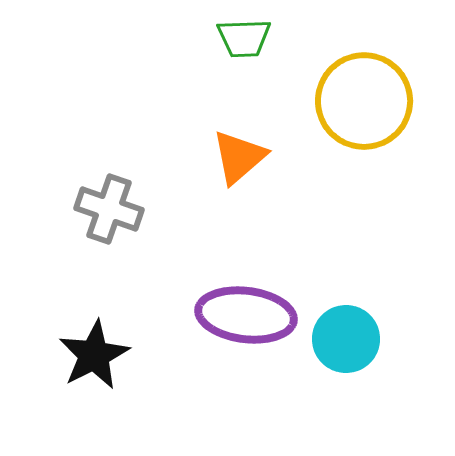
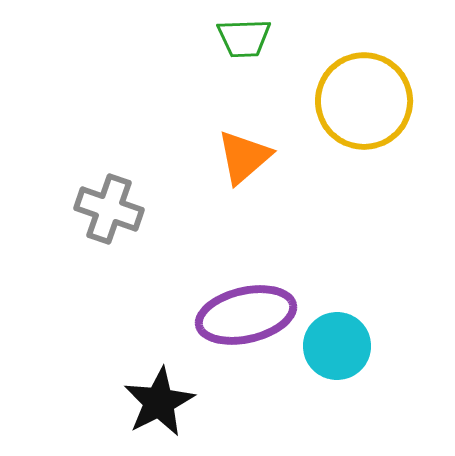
orange triangle: moved 5 px right
purple ellipse: rotated 20 degrees counterclockwise
cyan circle: moved 9 px left, 7 px down
black star: moved 65 px right, 47 px down
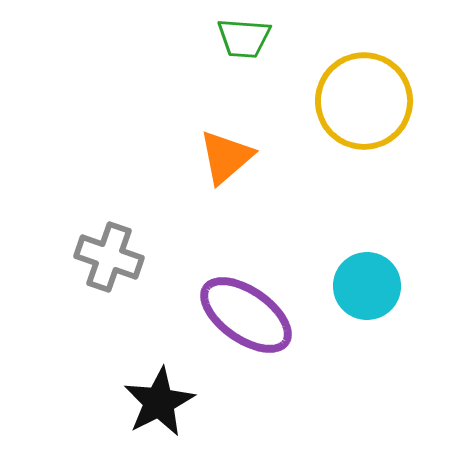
green trapezoid: rotated 6 degrees clockwise
orange triangle: moved 18 px left
gray cross: moved 48 px down
purple ellipse: rotated 48 degrees clockwise
cyan circle: moved 30 px right, 60 px up
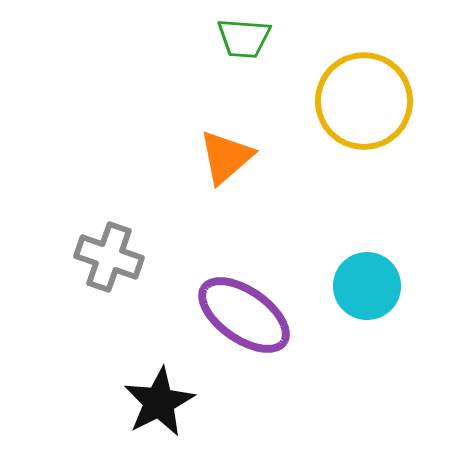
purple ellipse: moved 2 px left
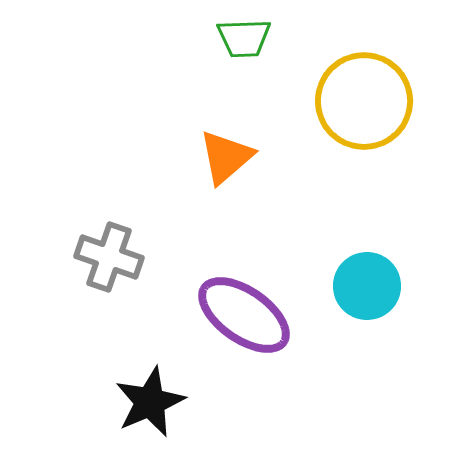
green trapezoid: rotated 6 degrees counterclockwise
black star: moved 9 px left; rotated 4 degrees clockwise
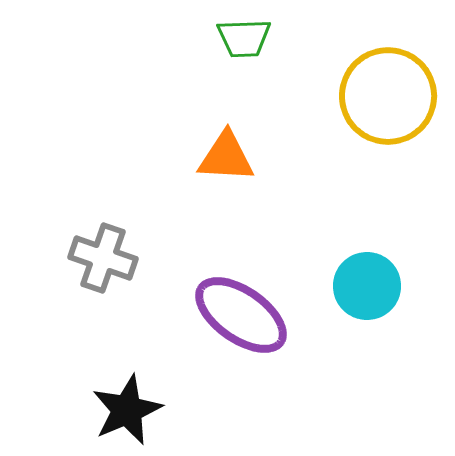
yellow circle: moved 24 px right, 5 px up
orange triangle: rotated 44 degrees clockwise
gray cross: moved 6 px left, 1 px down
purple ellipse: moved 3 px left
black star: moved 23 px left, 8 px down
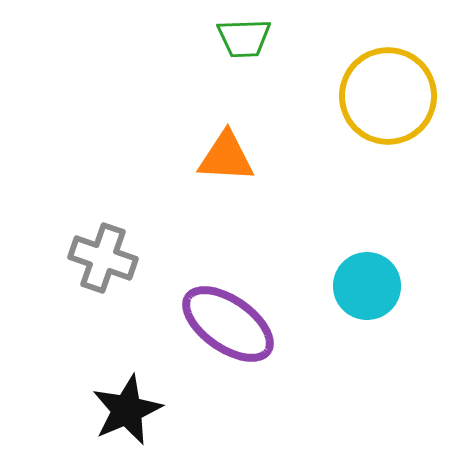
purple ellipse: moved 13 px left, 9 px down
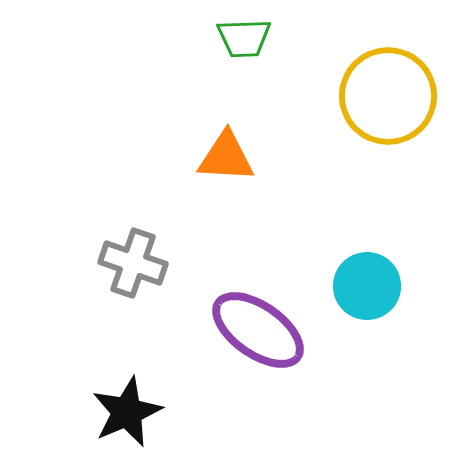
gray cross: moved 30 px right, 5 px down
purple ellipse: moved 30 px right, 6 px down
black star: moved 2 px down
